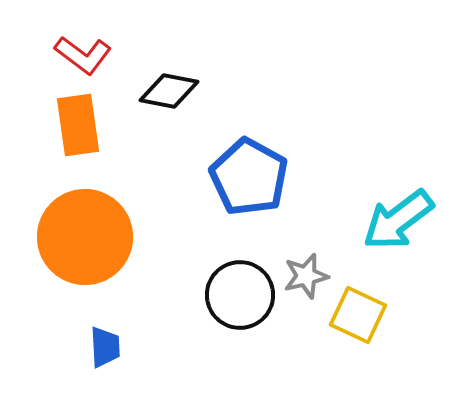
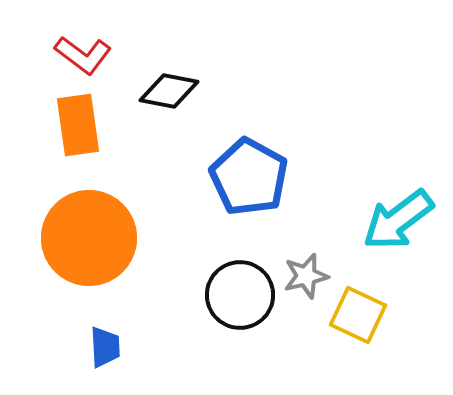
orange circle: moved 4 px right, 1 px down
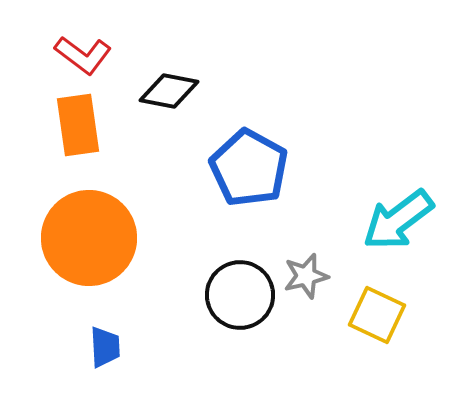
blue pentagon: moved 9 px up
yellow square: moved 19 px right
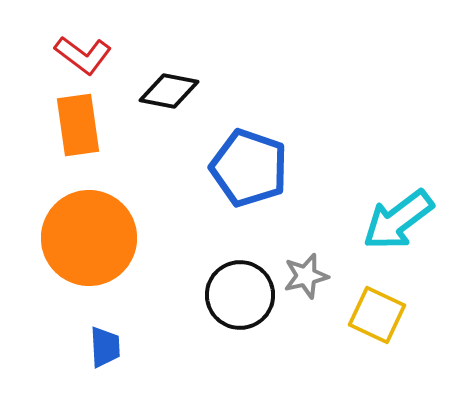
blue pentagon: rotated 10 degrees counterclockwise
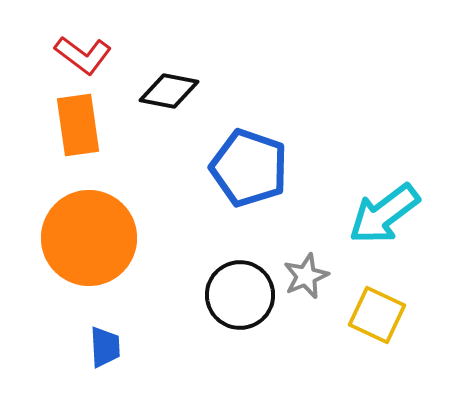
cyan arrow: moved 14 px left, 6 px up
gray star: rotated 9 degrees counterclockwise
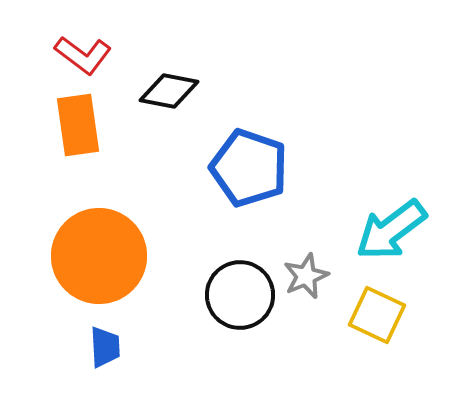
cyan arrow: moved 7 px right, 16 px down
orange circle: moved 10 px right, 18 px down
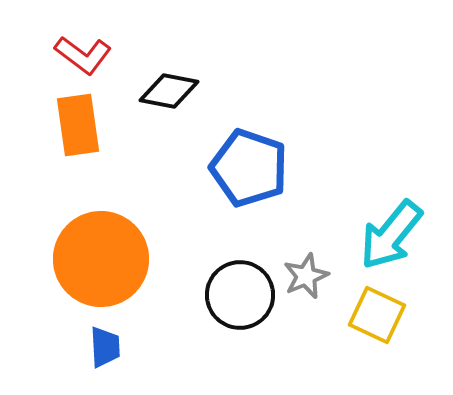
cyan arrow: moved 5 px down; rotated 14 degrees counterclockwise
orange circle: moved 2 px right, 3 px down
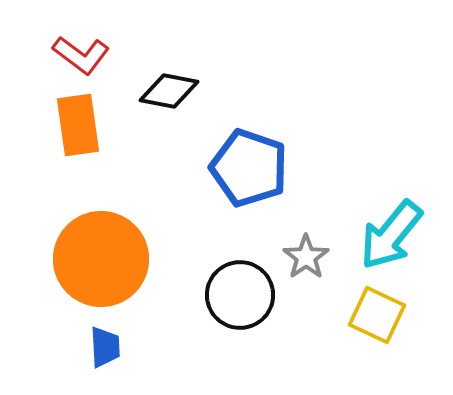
red L-shape: moved 2 px left
gray star: moved 19 px up; rotated 12 degrees counterclockwise
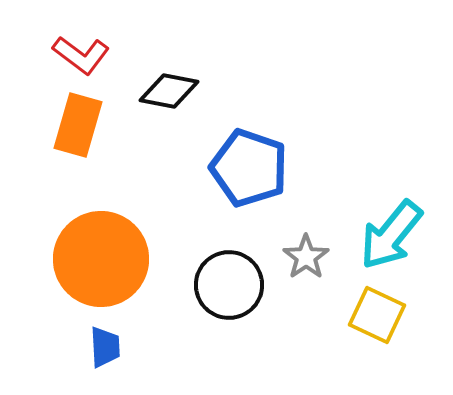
orange rectangle: rotated 24 degrees clockwise
black circle: moved 11 px left, 10 px up
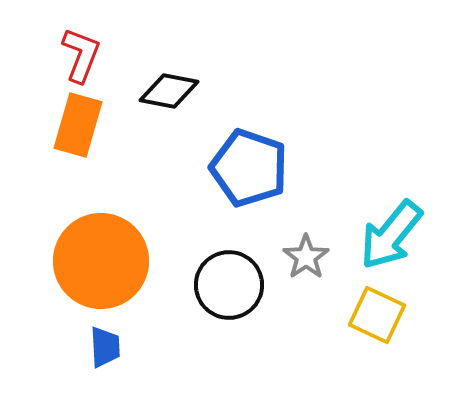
red L-shape: rotated 106 degrees counterclockwise
orange circle: moved 2 px down
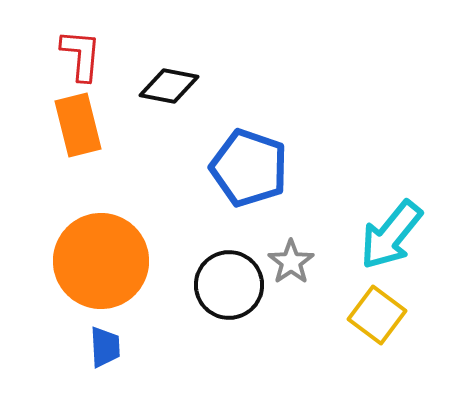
red L-shape: rotated 16 degrees counterclockwise
black diamond: moved 5 px up
orange rectangle: rotated 30 degrees counterclockwise
gray star: moved 15 px left, 5 px down
yellow square: rotated 12 degrees clockwise
